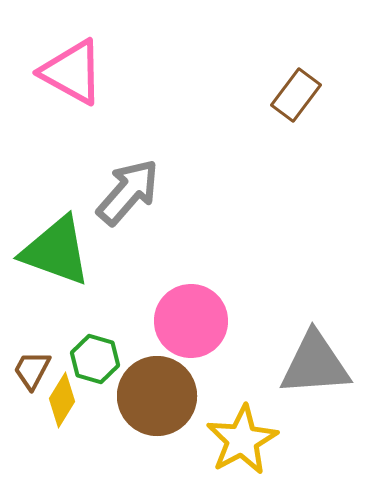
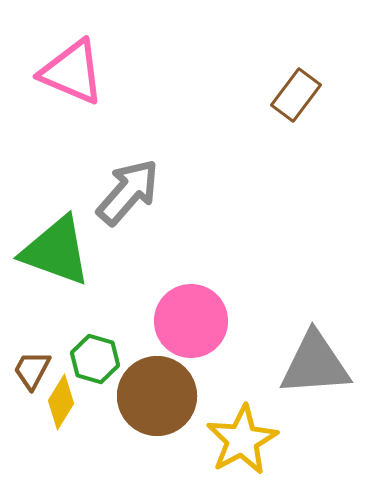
pink triangle: rotated 6 degrees counterclockwise
yellow diamond: moved 1 px left, 2 px down
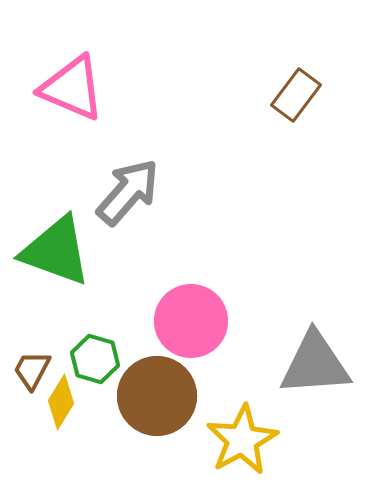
pink triangle: moved 16 px down
